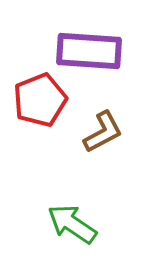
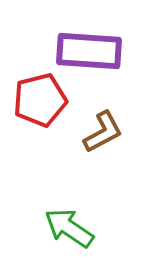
red pentagon: rotated 8 degrees clockwise
green arrow: moved 3 px left, 4 px down
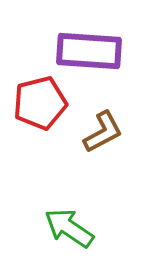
red pentagon: moved 3 px down
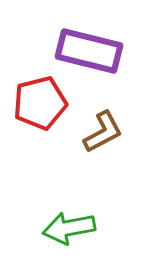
purple rectangle: rotated 10 degrees clockwise
green arrow: rotated 45 degrees counterclockwise
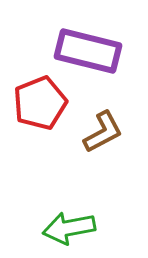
purple rectangle: moved 1 px left
red pentagon: rotated 8 degrees counterclockwise
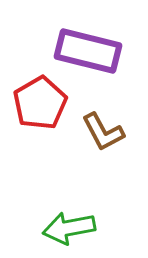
red pentagon: rotated 8 degrees counterclockwise
brown L-shape: rotated 90 degrees clockwise
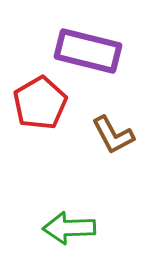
brown L-shape: moved 10 px right, 3 px down
green arrow: rotated 9 degrees clockwise
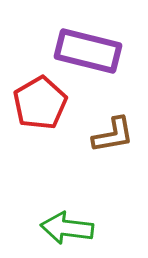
brown L-shape: rotated 72 degrees counterclockwise
green arrow: moved 2 px left; rotated 9 degrees clockwise
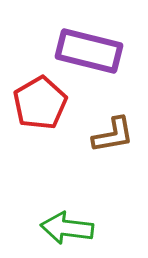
purple rectangle: moved 1 px right
